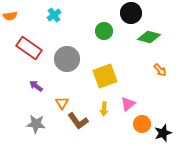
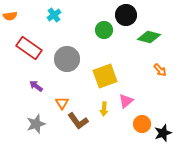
black circle: moved 5 px left, 2 px down
green circle: moved 1 px up
pink triangle: moved 2 px left, 3 px up
gray star: rotated 24 degrees counterclockwise
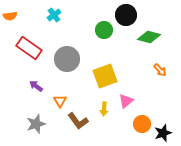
orange triangle: moved 2 px left, 2 px up
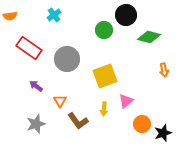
orange arrow: moved 4 px right; rotated 32 degrees clockwise
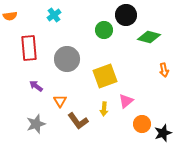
red rectangle: rotated 50 degrees clockwise
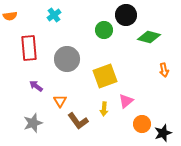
gray star: moved 3 px left, 1 px up
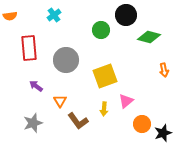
green circle: moved 3 px left
gray circle: moved 1 px left, 1 px down
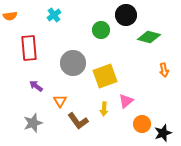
gray circle: moved 7 px right, 3 px down
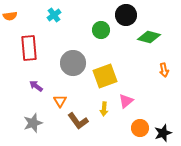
orange circle: moved 2 px left, 4 px down
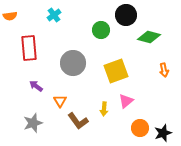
yellow square: moved 11 px right, 5 px up
